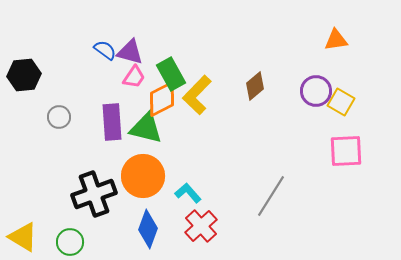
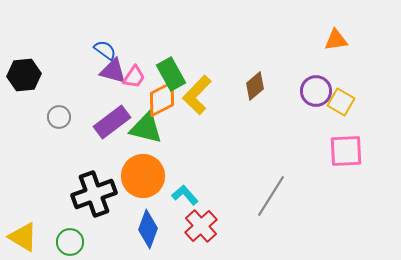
purple triangle: moved 17 px left, 19 px down
purple rectangle: rotated 57 degrees clockwise
cyan L-shape: moved 3 px left, 2 px down
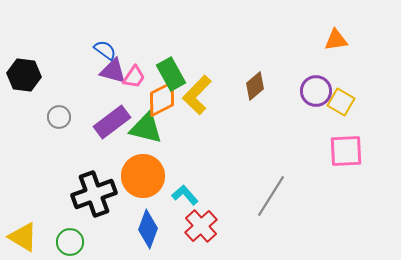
black hexagon: rotated 12 degrees clockwise
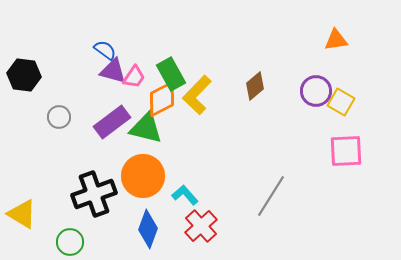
yellow triangle: moved 1 px left, 23 px up
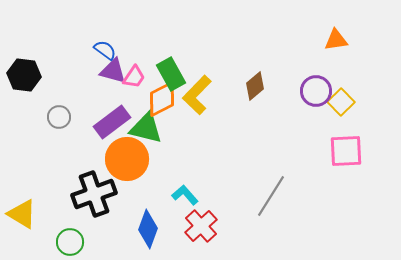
yellow square: rotated 16 degrees clockwise
orange circle: moved 16 px left, 17 px up
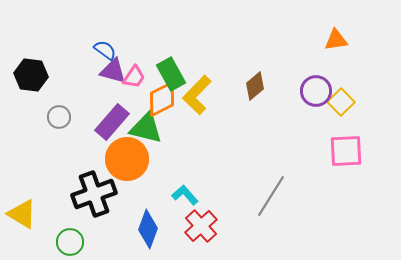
black hexagon: moved 7 px right
purple rectangle: rotated 12 degrees counterclockwise
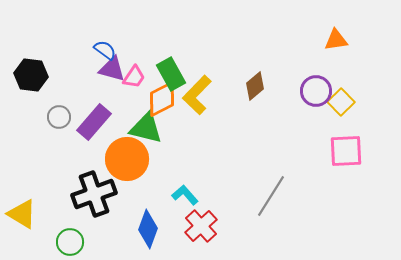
purple triangle: moved 1 px left, 2 px up
purple rectangle: moved 18 px left
